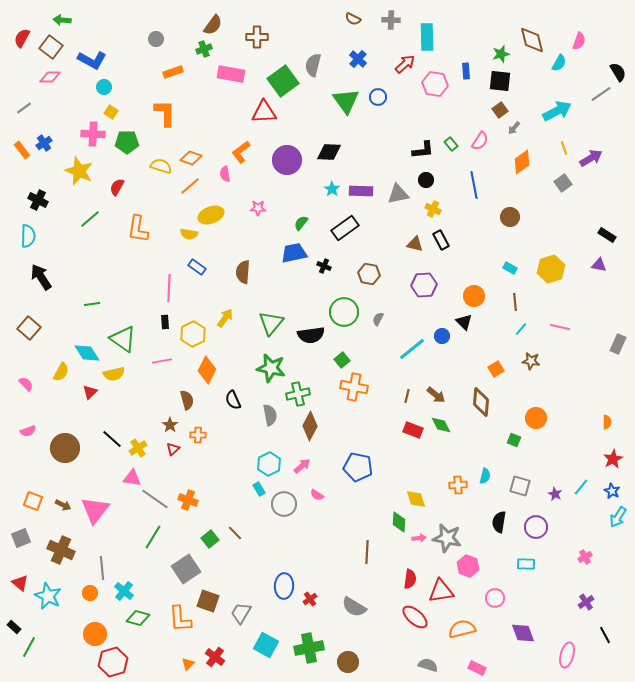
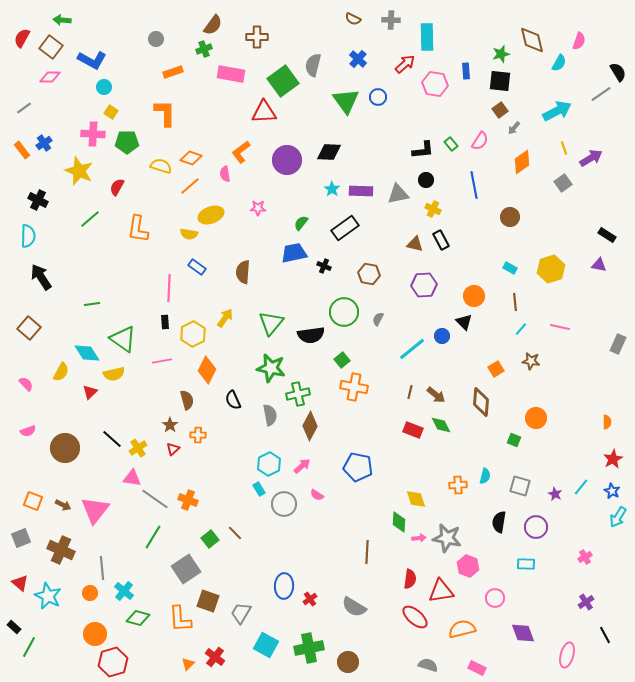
brown line at (407, 396): moved 3 px right, 4 px up
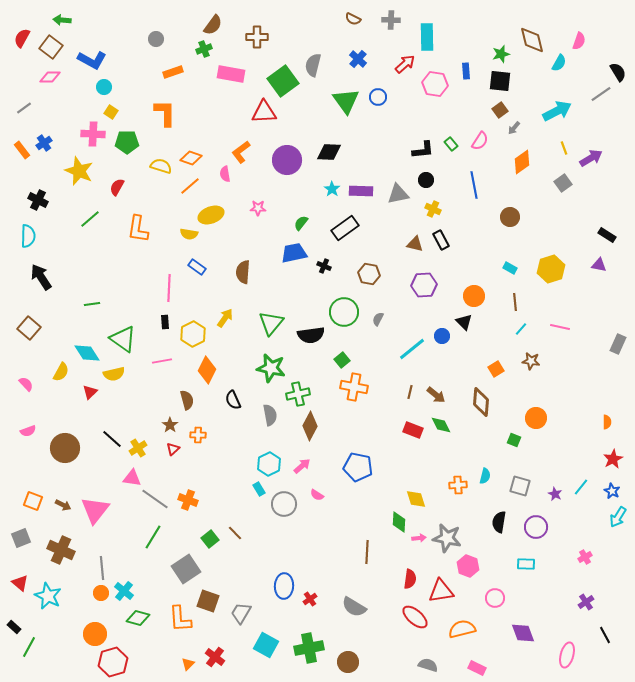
orange circle at (90, 593): moved 11 px right
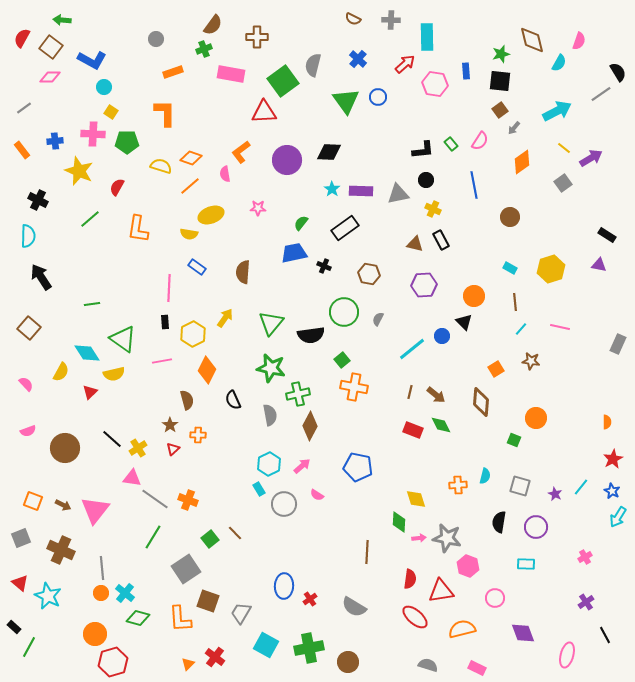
blue cross at (44, 143): moved 11 px right, 2 px up; rotated 28 degrees clockwise
yellow line at (564, 148): rotated 32 degrees counterclockwise
cyan cross at (124, 591): moved 1 px right, 2 px down
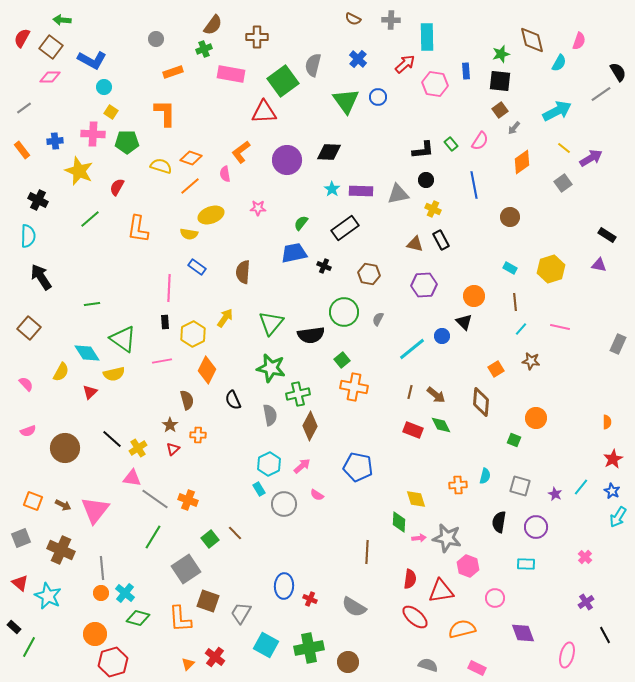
pink cross at (585, 557): rotated 16 degrees counterclockwise
red cross at (310, 599): rotated 32 degrees counterclockwise
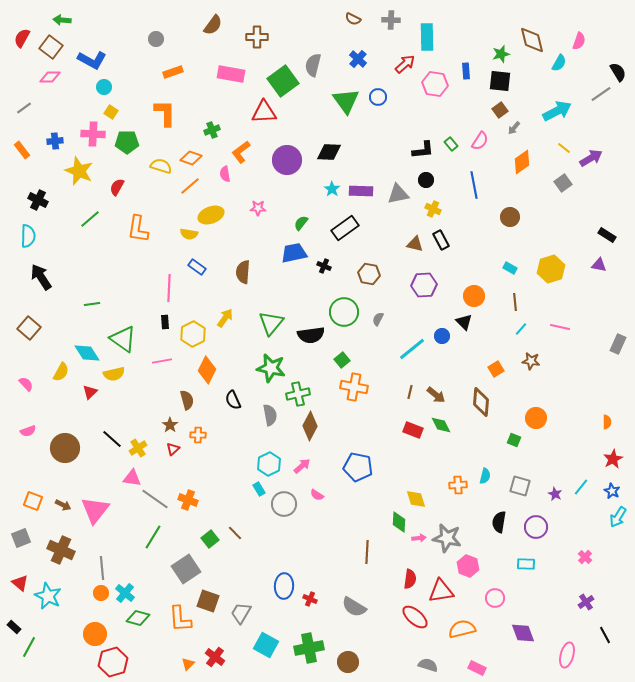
green cross at (204, 49): moved 8 px right, 81 px down
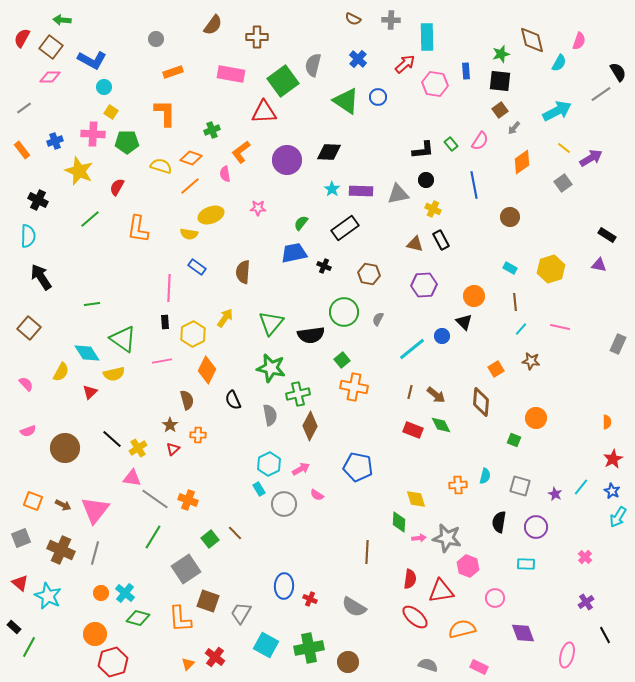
green triangle at (346, 101): rotated 20 degrees counterclockwise
blue cross at (55, 141): rotated 14 degrees counterclockwise
pink arrow at (302, 466): moved 1 px left, 3 px down; rotated 12 degrees clockwise
gray line at (102, 568): moved 7 px left, 15 px up; rotated 20 degrees clockwise
pink rectangle at (477, 668): moved 2 px right, 1 px up
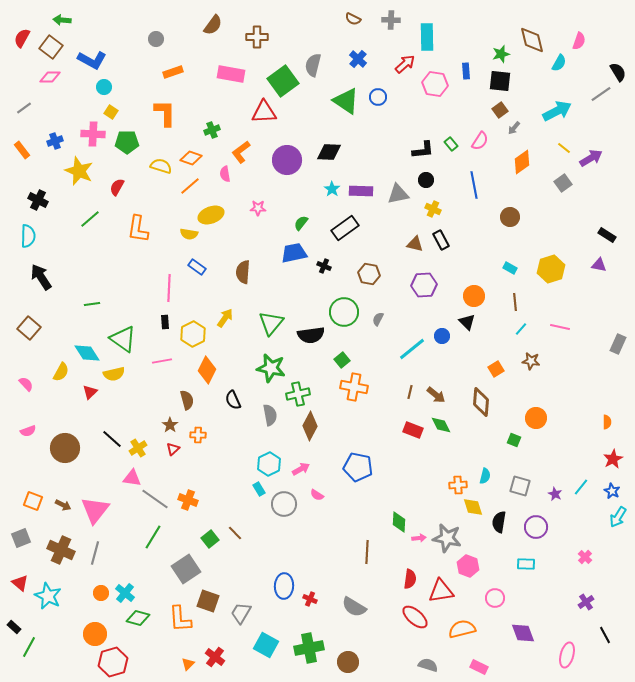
black triangle at (464, 322): moved 3 px right
yellow diamond at (416, 499): moved 57 px right, 8 px down
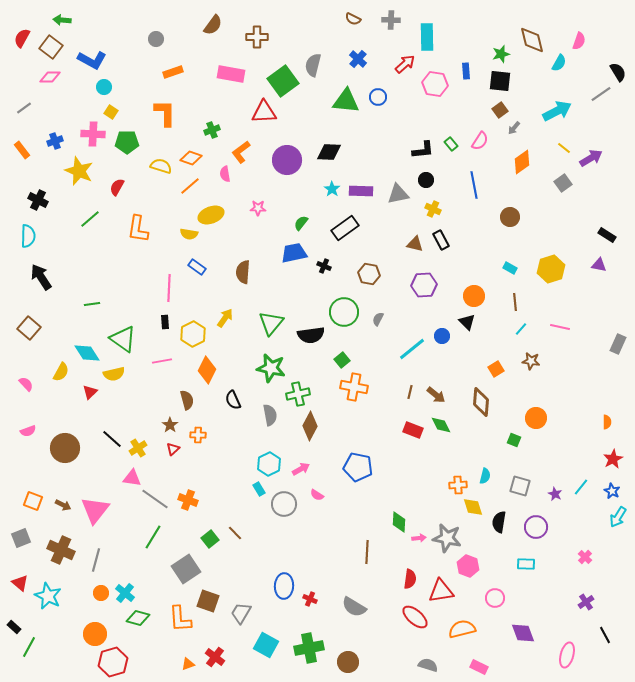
green triangle at (346, 101): rotated 28 degrees counterclockwise
gray line at (95, 553): moved 1 px right, 7 px down
orange triangle at (188, 664): rotated 24 degrees clockwise
